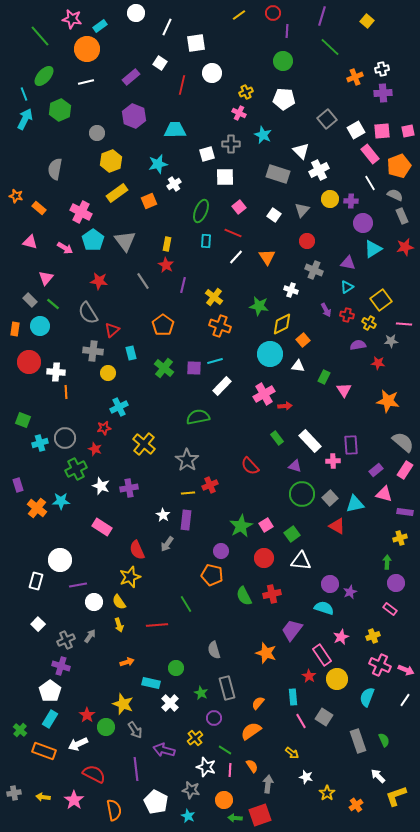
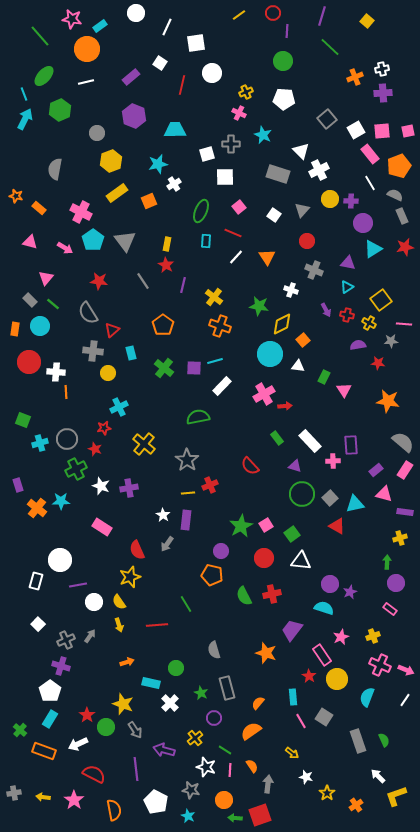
gray circle at (65, 438): moved 2 px right, 1 px down
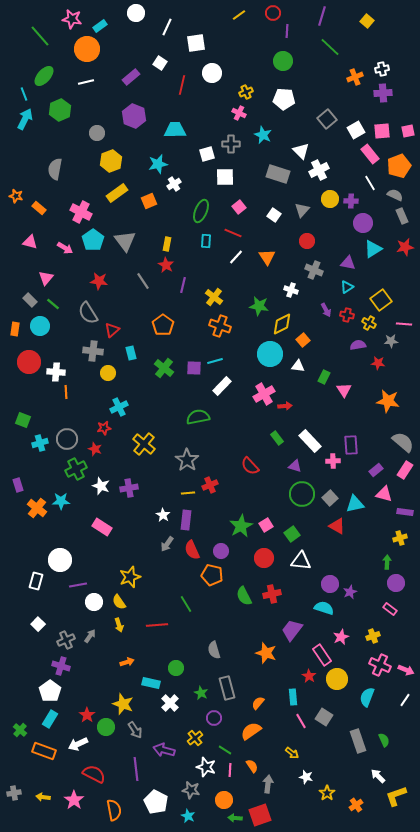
red semicircle at (137, 550): moved 55 px right
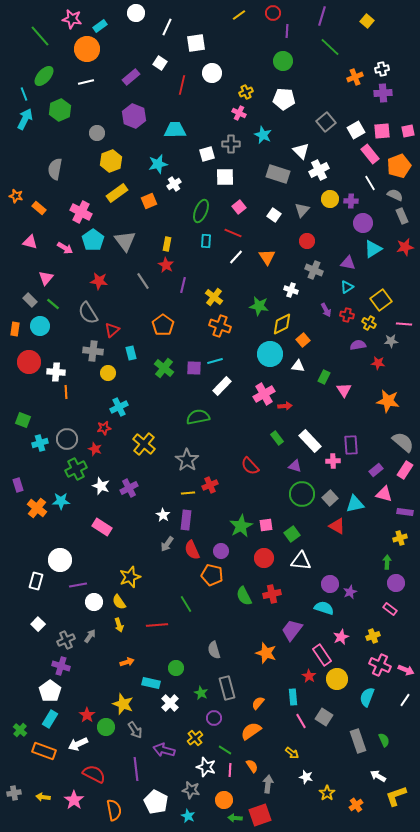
gray square at (327, 119): moved 1 px left, 3 px down
purple cross at (129, 488): rotated 18 degrees counterclockwise
pink square at (266, 525): rotated 24 degrees clockwise
white arrow at (378, 776): rotated 14 degrees counterclockwise
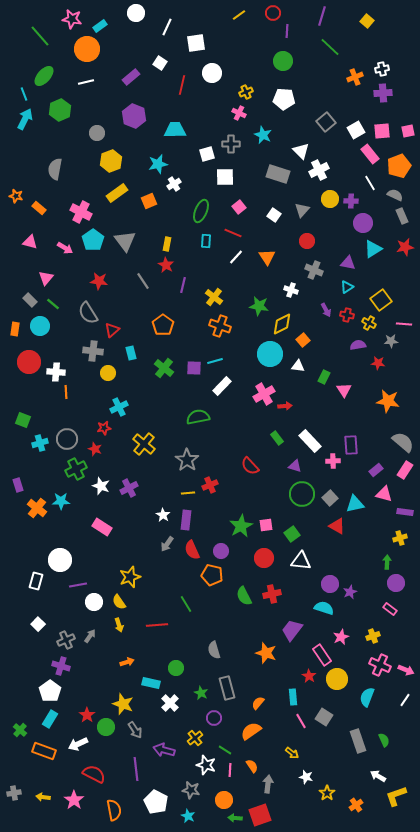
white star at (206, 767): moved 2 px up
